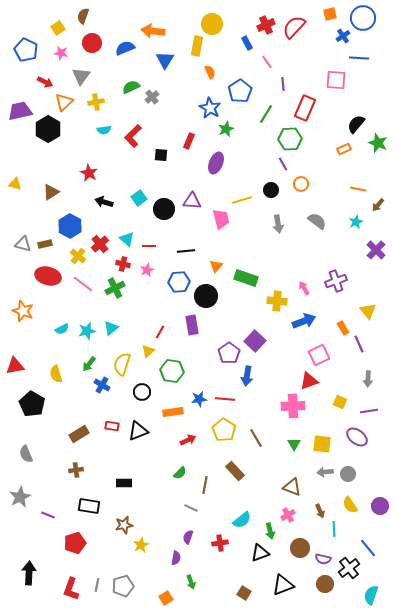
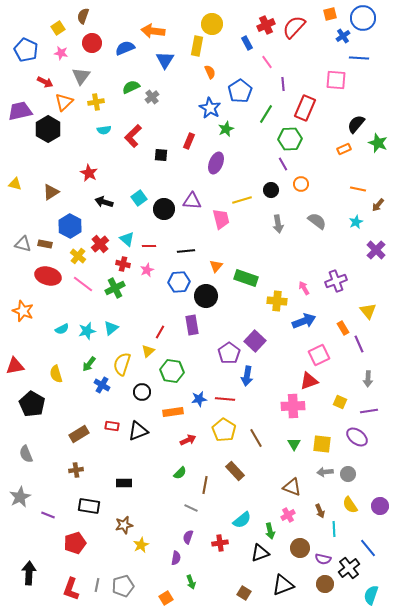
brown rectangle at (45, 244): rotated 24 degrees clockwise
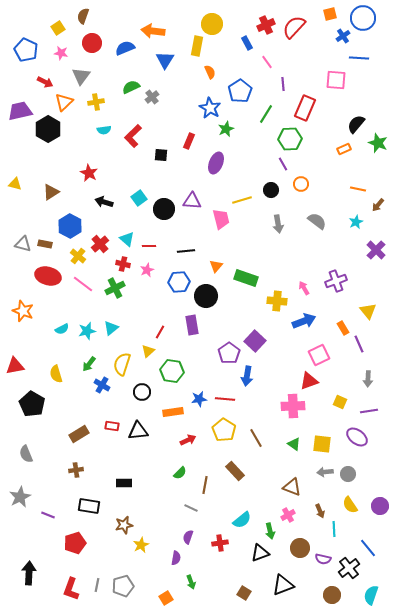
black triangle at (138, 431): rotated 15 degrees clockwise
green triangle at (294, 444): rotated 24 degrees counterclockwise
brown circle at (325, 584): moved 7 px right, 11 px down
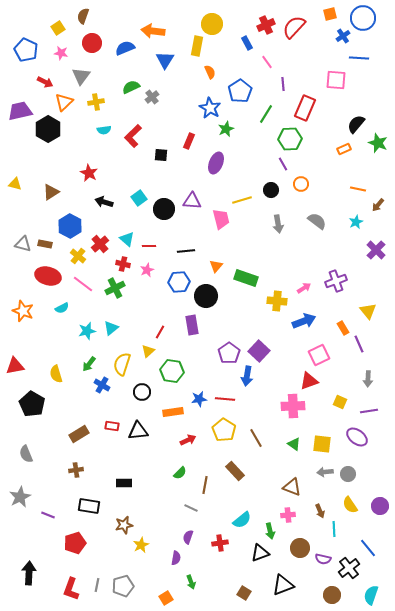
pink arrow at (304, 288): rotated 88 degrees clockwise
cyan semicircle at (62, 329): moved 21 px up
purple square at (255, 341): moved 4 px right, 10 px down
pink cross at (288, 515): rotated 24 degrees clockwise
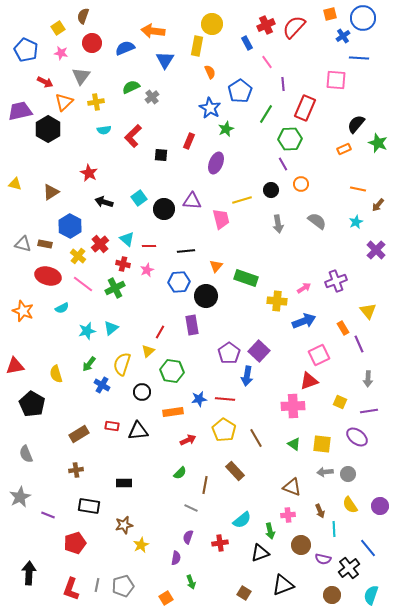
brown circle at (300, 548): moved 1 px right, 3 px up
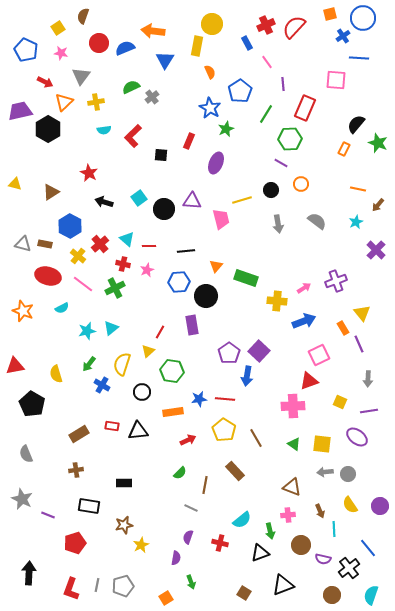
red circle at (92, 43): moved 7 px right
orange rectangle at (344, 149): rotated 40 degrees counterclockwise
purple line at (283, 164): moved 2 px left, 1 px up; rotated 32 degrees counterclockwise
yellow triangle at (368, 311): moved 6 px left, 2 px down
gray star at (20, 497): moved 2 px right, 2 px down; rotated 20 degrees counterclockwise
red cross at (220, 543): rotated 21 degrees clockwise
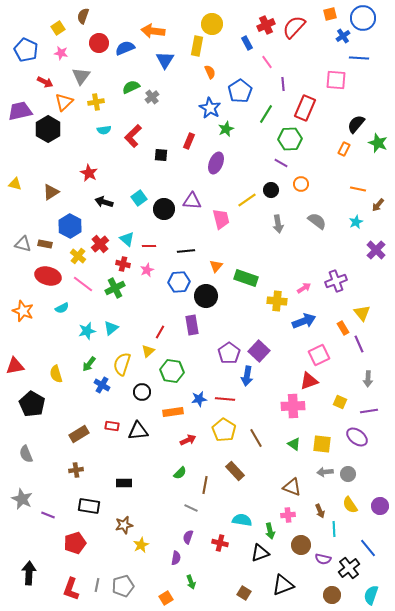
yellow line at (242, 200): moved 5 px right; rotated 18 degrees counterclockwise
cyan semicircle at (242, 520): rotated 132 degrees counterclockwise
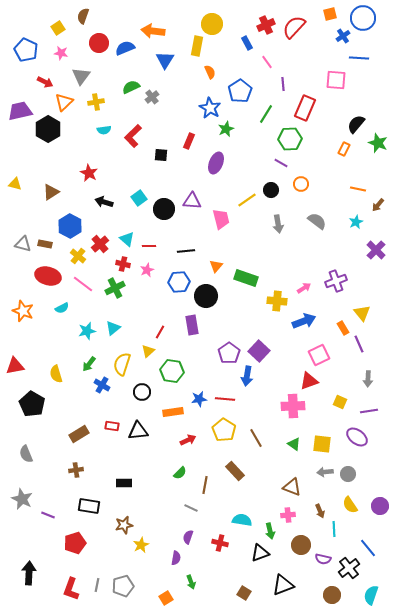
cyan triangle at (111, 328): moved 2 px right
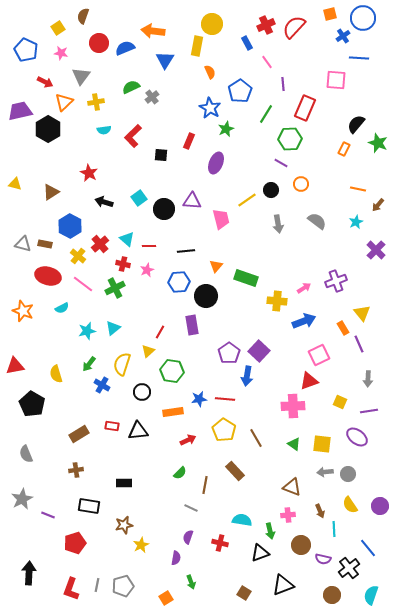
gray star at (22, 499): rotated 20 degrees clockwise
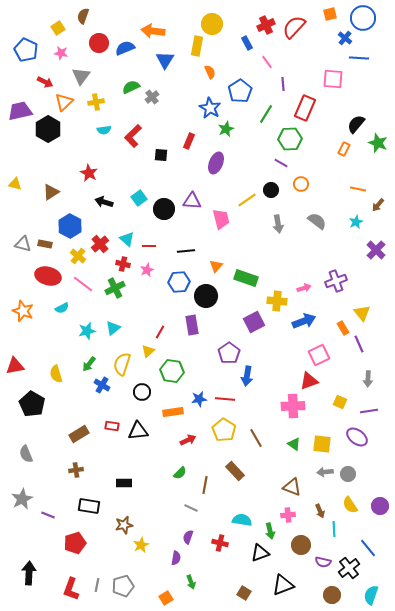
blue cross at (343, 36): moved 2 px right, 2 px down; rotated 16 degrees counterclockwise
pink square at (336, 80): moved 3 px left, 1 px up
pink arrow at (304, 288): rotated 16 degrees clockwise
purple square at (259, 351): moved 5 px left, 29 px up; rotated 20 degrees clockwise
purple semicircle at (323, 559): moved 3 px down
